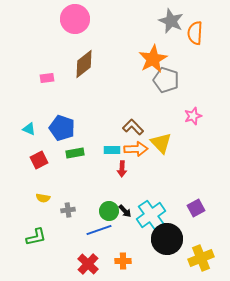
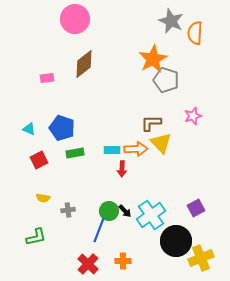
brown L-shape: moved 18 px right, 4 px up; rotated 45 degrees counterclockwise
blue line: rotated 50 degrees counterclockwise
black circle: moved 9 px right, 2 px down
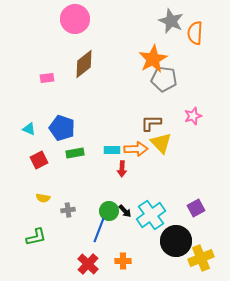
gray pentagon: moved 2 px left, 1 px up; rotated 10 degrees counterclockwise
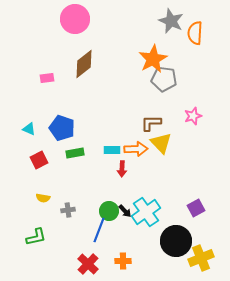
cyan cross: moved 5 px left, 3 px up
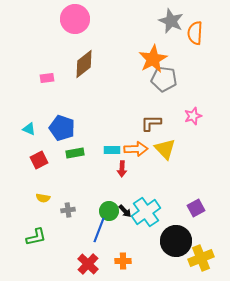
yellow triangle: moved 4 px right, 6 px down
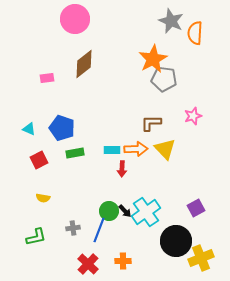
gray cross: moved 5 px right, 18 px down
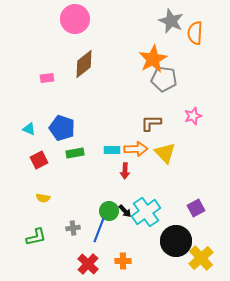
yellow triangle: moved 4 px down
red arrow: moved 3 px right, 2 px down
yellow cross: rotated 20 degrees counterclockwise
